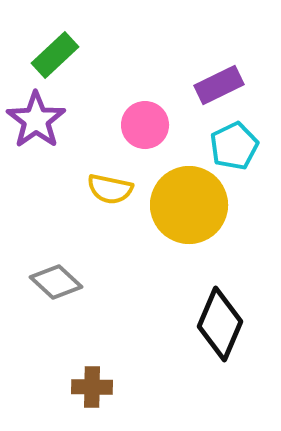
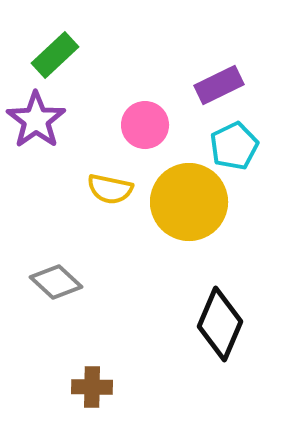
yellow circle: moved 3 px up
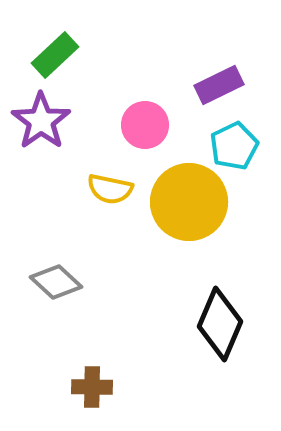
purple star: moved 5 px right, 1 px down
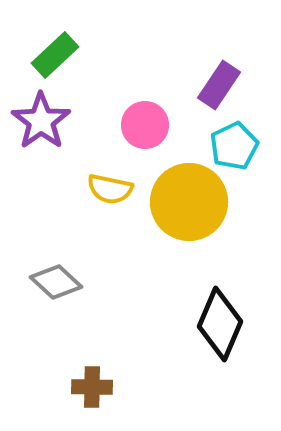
purple rectangle: rotated 30 degrees counterclockwise
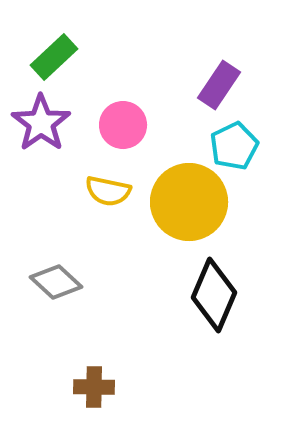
green rectangle: moved 1 px left, 2 px down
purple star: moved 2 px down
pink circle: moved 22 px left
yellow semicircle: moved 2 px left, 2 px down
black diamond: moved 6 px left, 29 px up
brown cross: moved 2 px right
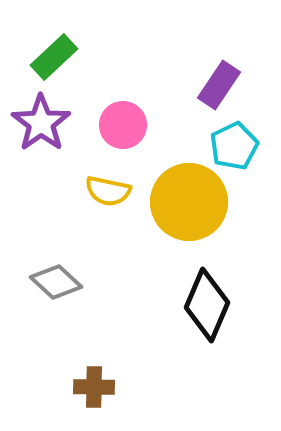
black diamond: moved 7 px left, 10 px down
